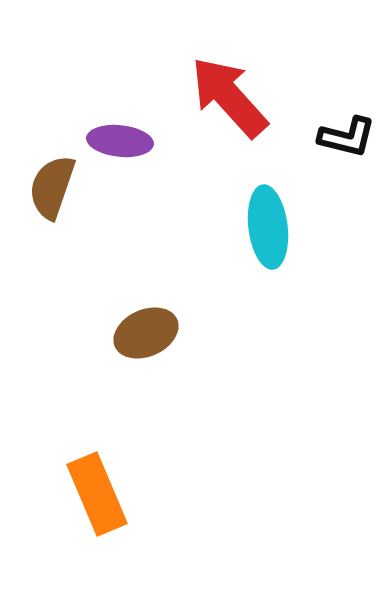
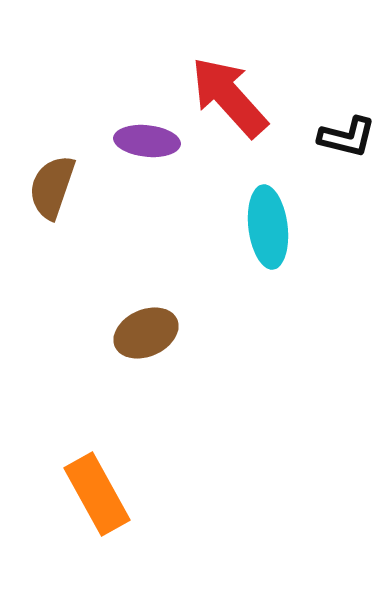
purple ellipse: moved 27 px right
orange rectangle: rotated 6 degrees counterclockwise
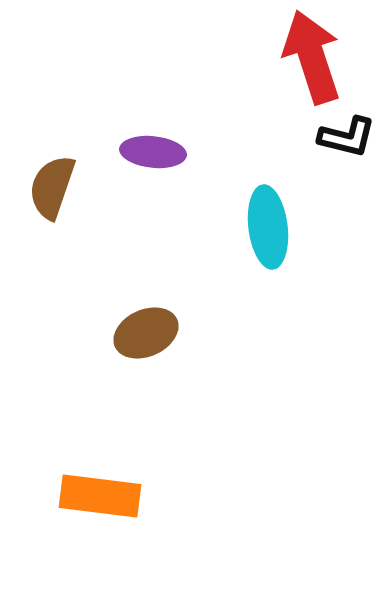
red arrow: moved 83 px right, 40 px up; rotated 24 degrees clockwise
purple ellipse: moved 6 px right, 11 px down
orange rectangle: moved 3 px right, 2 px down; rotated 54 degrees counterclockwise
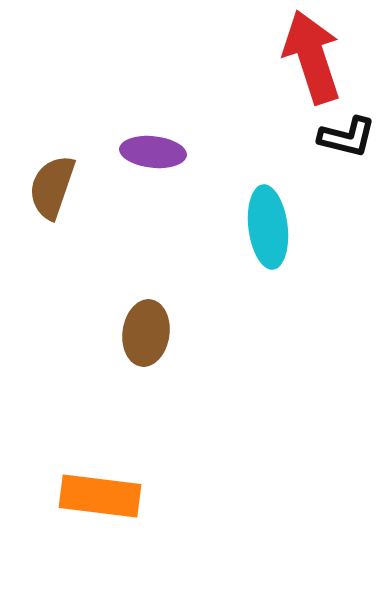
brown ellipse: rotated 58 degrees counterclockwise
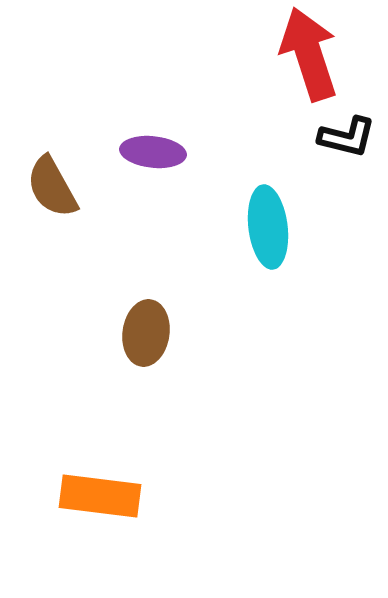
red arrow: moved 3 px left, 3 px up
brown semicircle: rotated 48 degrees counterclockwise
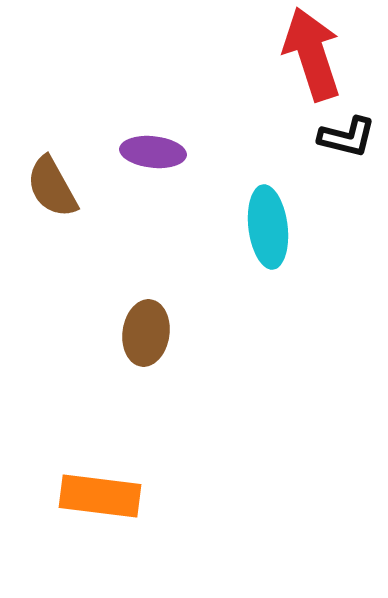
red arrow: moved 3 px right
